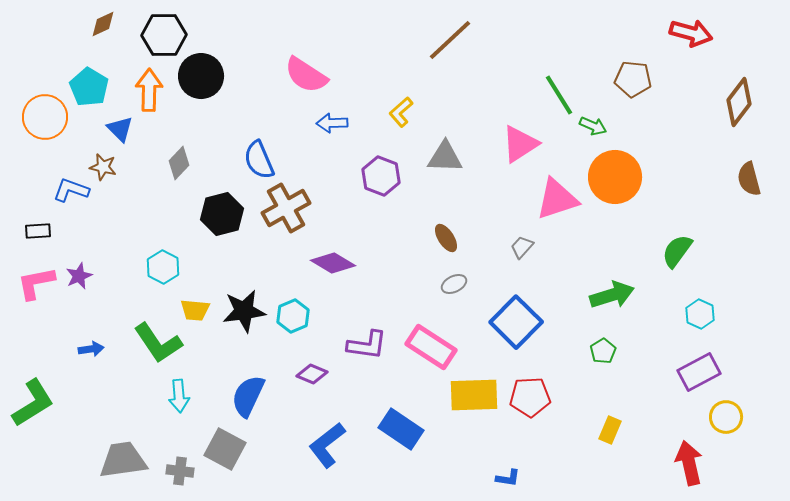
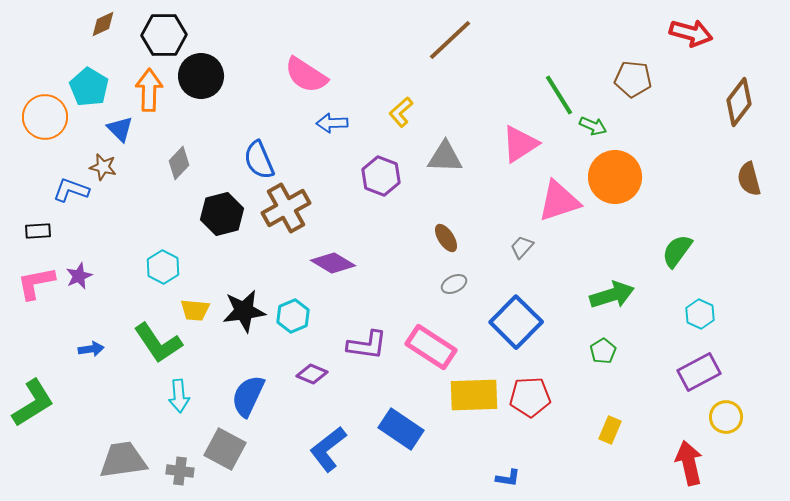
pink triangle at (557, 199): moved 2 px right, 2 px down
blue L-shape at (327, 445): moved 1 px right, 4 px down
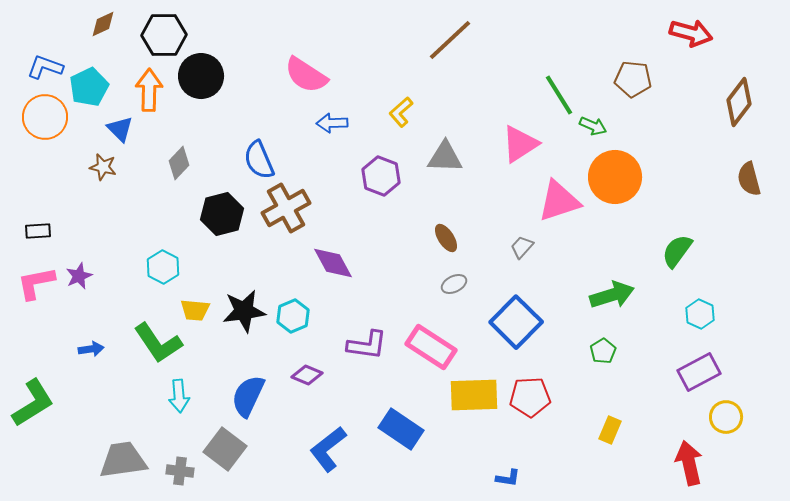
cyan pentagon at (89, 87): rotated 15 degrees clockwise
blue L-shape at (71, 190): moved 26 px left, 123 px up
purple diamond at (333, 263): rotated 30 degrees clockwise
purple diamond at (312, 374): moved 5 px left, 1 px down
gray square at (225, 449): rotated 9 degrees clockwise
